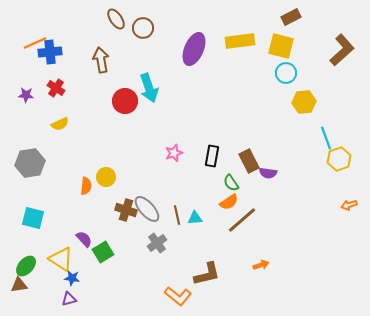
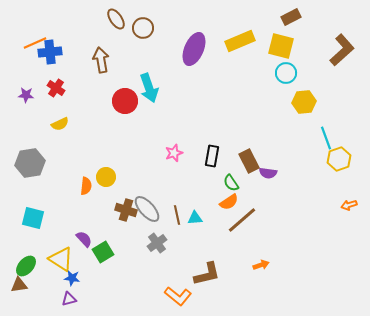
yellow rectangle at (240, 41): rotated 16 degrees counterclockwise
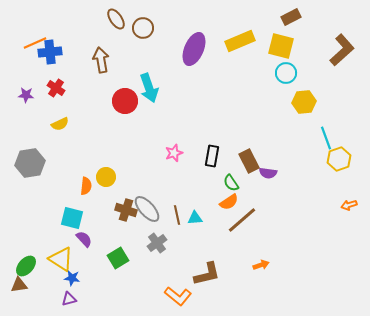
cyan square at (33, 218): moved 39 px right
green square at (103, 252): moved 15 px right, 6 px down
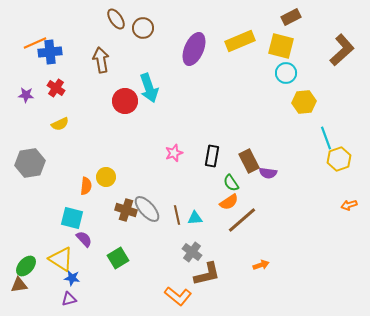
gray cross at (157, 243): moved 35 px right, 9 px down; rotated 18 degrees counterclockwise
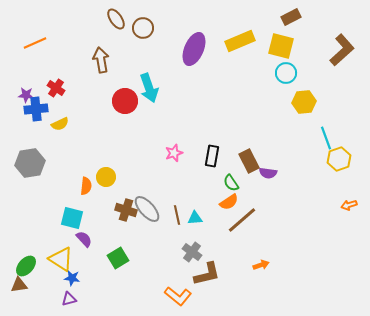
blue cross at (50, 52): moved 14 px left, 57 px down
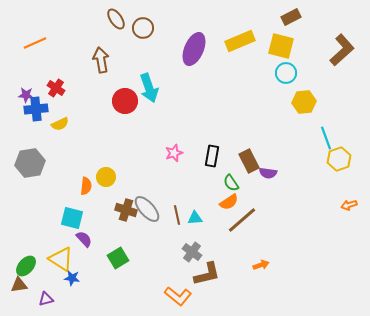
purple triangle at (69, 299): moved 23 px left
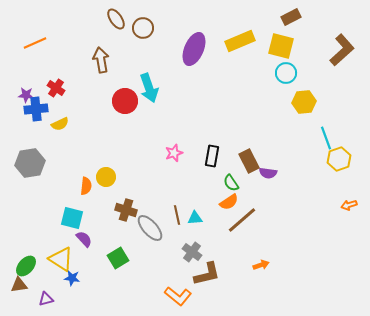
gray ellipse at (147, 209): moved 3 px right, 19 px down
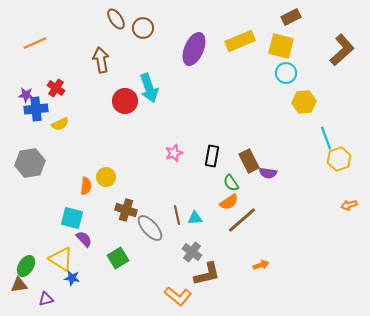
green ellipse at (26, 266): rotated 10 degrees counterclockwise
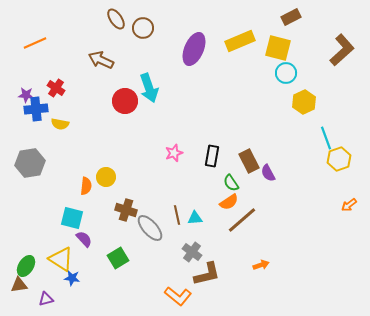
yellow square at (281, 46): moved 3 px left, 2 px down
brown arrow at (101, 60): rotated 55 degrees counterclockwise
yellow hexagon at (304, 102): rotated 20 degrees counterclockwise
yellow semicircle at (60, 124): rotated 36 degrees clockwise
purple semicircle at (268, 173): rotated 54 degrees clockwise
orange arrow at (349, 205): rotated 21 degrees counterclockwise
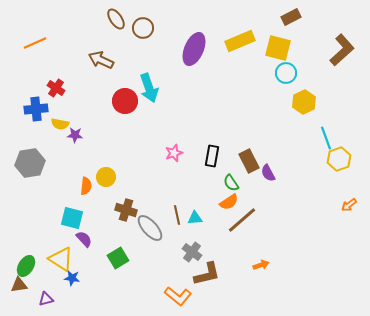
purple star at (26, 95): moved 49 px right, 40 px down
